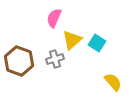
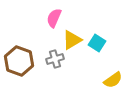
yellow triangle: rotated 10 degrees clockwise
yellow semicircle: moved 2 px up; rotated 96 degrees clockwise
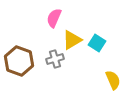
yellow semicircle: rotated 78 degrees counterclockwise
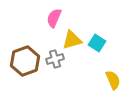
yellow triangle: rotated 15 degrees clockwise
brown hexagon: moved 6 px right; rotated 20 degrees clockwise
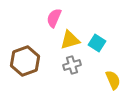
yellow triangle: moved 2 px left
gray cross: moved 17 px right, 6 px down
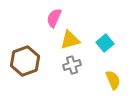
cyan square: moved 8 px right; rotated 18 degrees clockwise
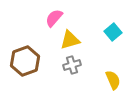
pink semicircle: rotated 18 degrees clockwise
cyan square: moved 8 px right, 11 px up
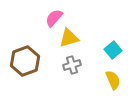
cyan square: moved 18 px down
yellow triangle: moved 1 px left, 2 px up
